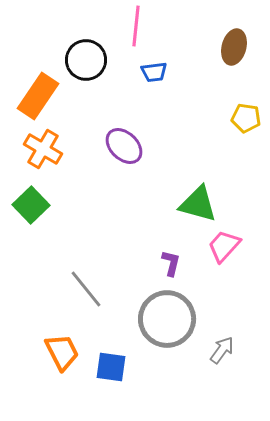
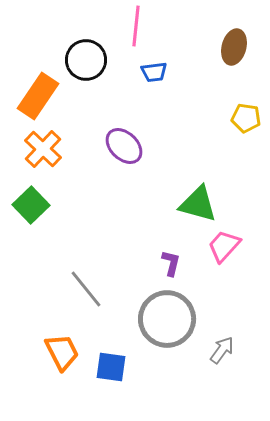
orange cross: rotated 12 degrees clockwise
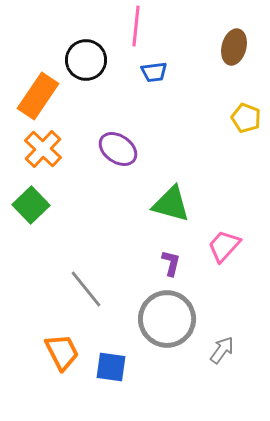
yellow pentagon: rotated 12 degrees clockwise
purple ellipse: moved 6 px left, 3 px down; rotated 9 degrees counterclockwise
green triangle: moved 27 px left
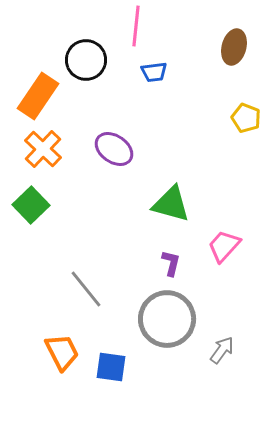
purple ellipse: moved 4 px left
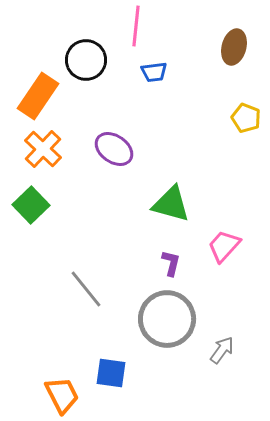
orange trapezoid: moved 43 px down
blue square: moved 6 px down
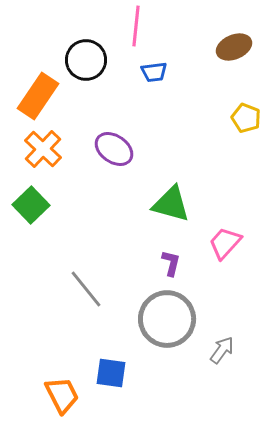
brown ellipse: rotated 52 degrees clockwise
pink trapezoid: moved 1 px right, 3 px up
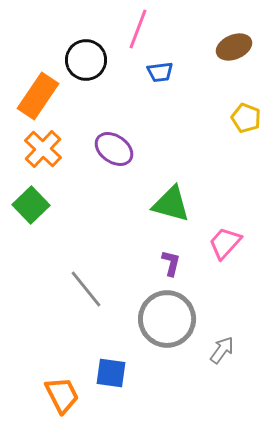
pink line: moved 2 px right, 3 px down; rotated 15 degrees clockwise
blue trapezoid: moved 6 px right
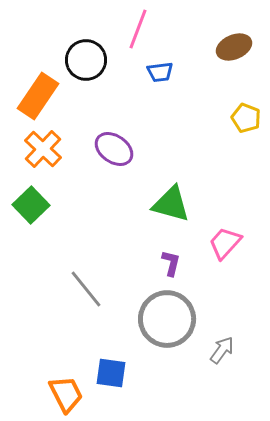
orange trapezoid: moved 4 px right, 1 px up
